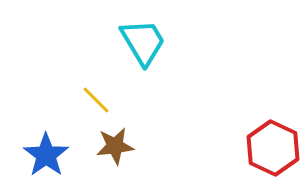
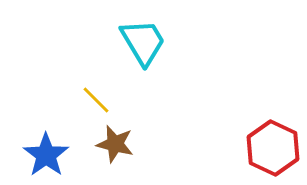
brown star: moved 2 px up; rotated 21 degrees clockwise
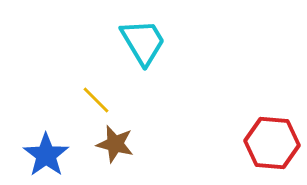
red hexagon: moved 1 px left, 5 px up; rotated 20 degrees counterclockwise
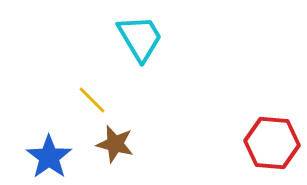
cyan trapezoid: moved 3 px left, 4 px up
yellow line: moved 4 px left
blue star: moved 3 px right, 2 px down
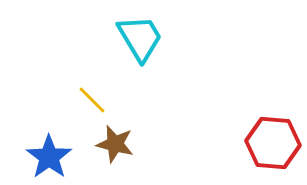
red hexagon: moved 1 px right
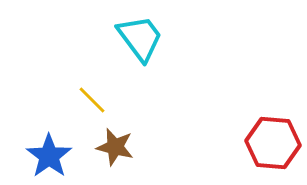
cyan trapezoid: rotated 6 degrees counterclockwise
brown star: moved 3 px down
blue star: moved 1 px up
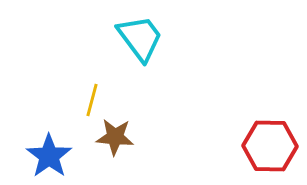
yellow line: rotated 60 degrees clockwise
red hexagon: moved 3 px left, 3 px down; rotated 4 degrees counterclockwise
brown star: moved 10 px up; rotated 9 degrees counterclockwise
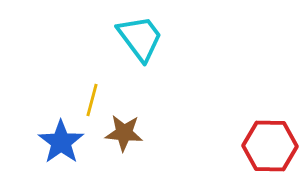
brown star: moved 9 px right, 4 px up
blue star: moved 12 px right, 14 px up
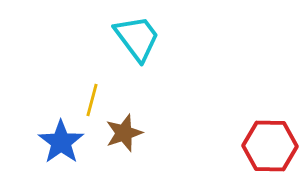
cyan trapezoid: moved 3 px left
brown star: rotated 24 degrees counterclockwise
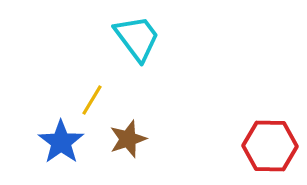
yellow line: rotated 16 degrees clockwise
brown star: moved 4 px right, 6 px down
